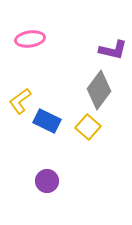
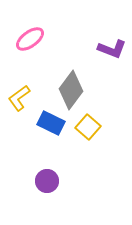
pink ellipse: rotated 28 degrees counterclockwise
purple L-shape: moved 1 px left, 1 px up; rotated 8 degrees clockwise
gray diamond: moved 28 px left
yellow L-shape: moved 1 px left, 3 px up
blue rectangle: moved 4 px right, 2 px down
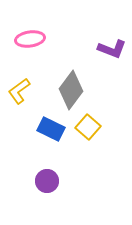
pink ellipse: rotated 28 degrees clockwise
yellow L-shape: moved 7 px up
blue rectangle: moved 6 px down
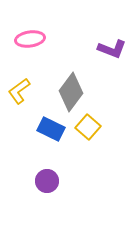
gray diamond: moved 2 px down
